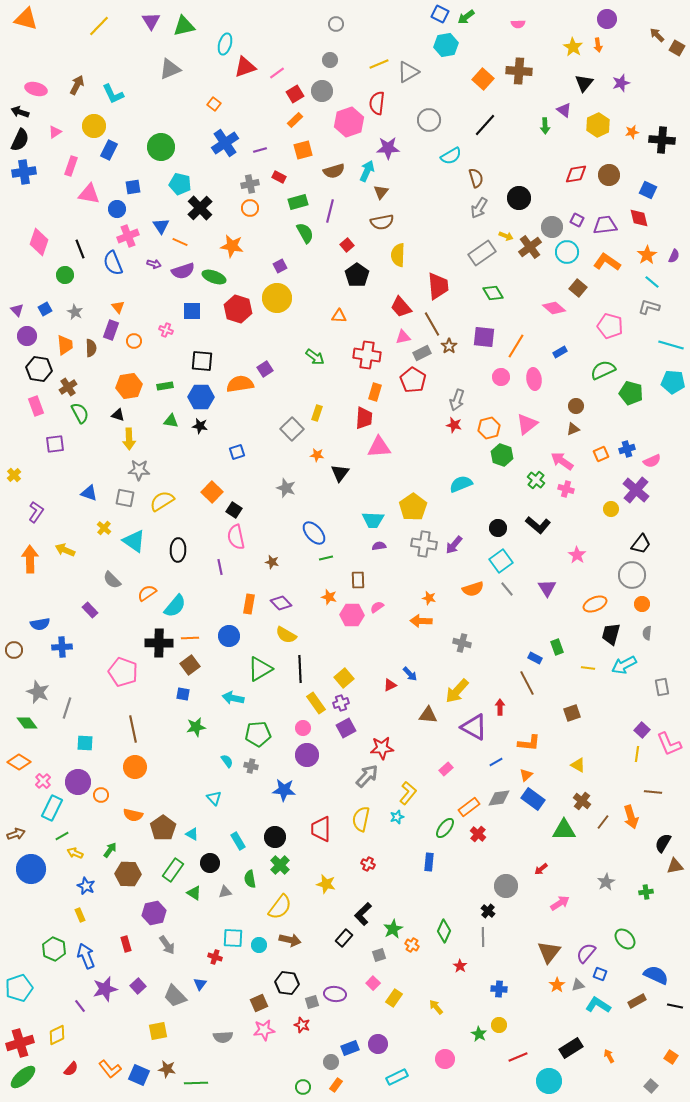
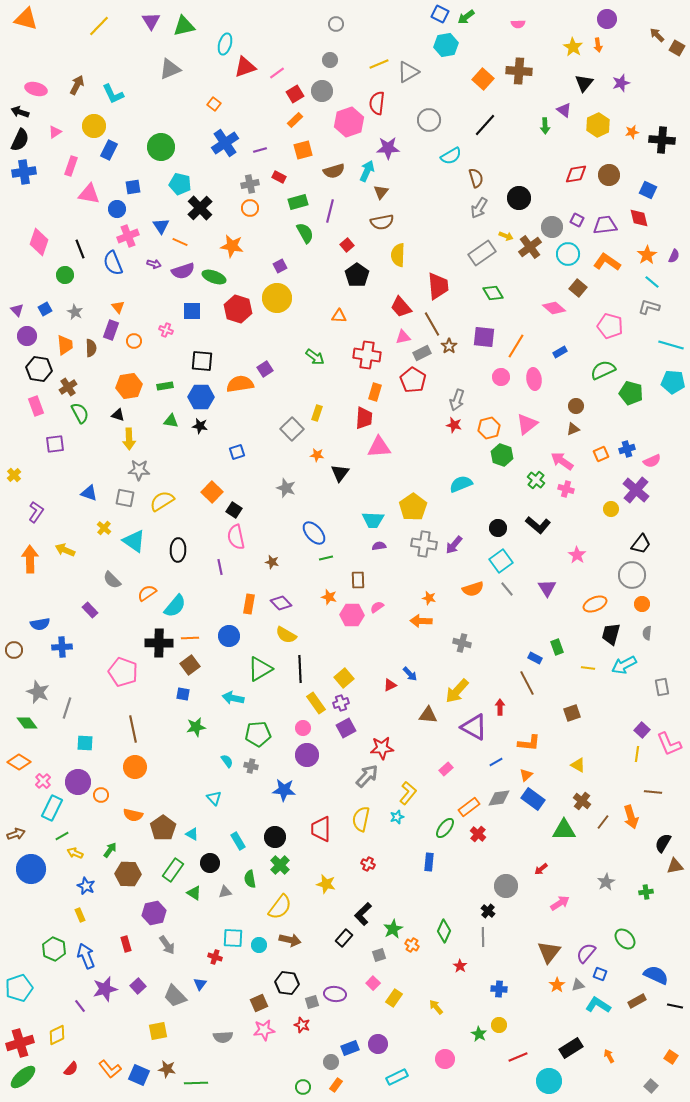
cyan circle at (567, 252): moved 1 px right, 2 px down
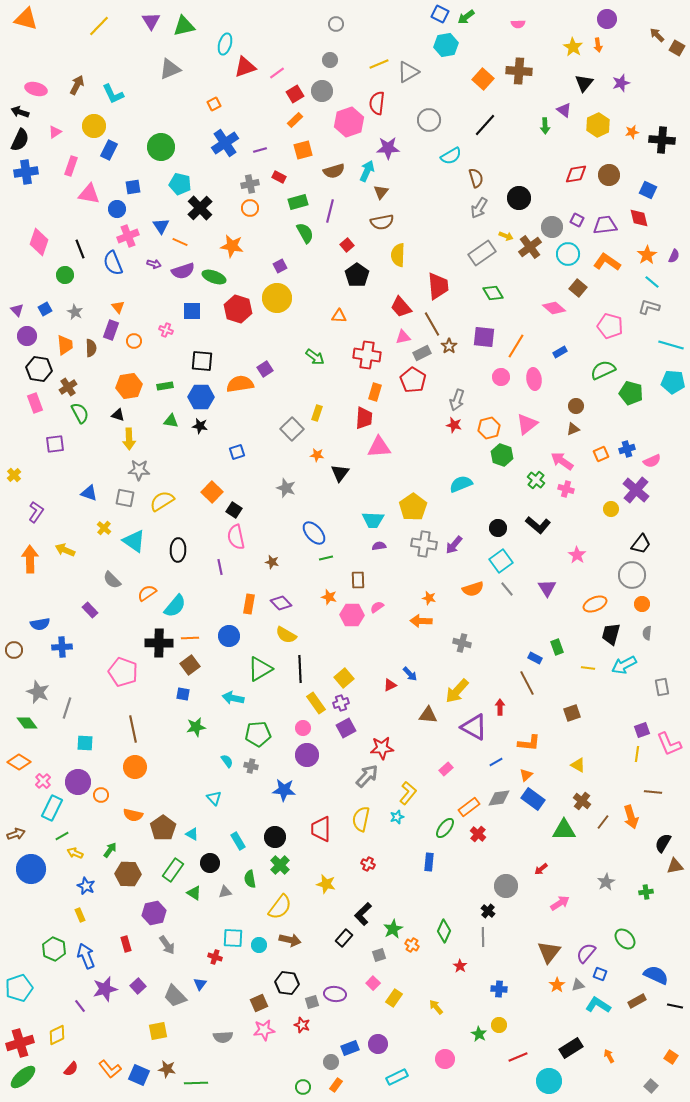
orange square at (214, 104): rotated 24 degrees clockwise
blue cross at (24, 172): moved 2 px right
pink rectangle at (36, 406): moved 1 px left, 3 px up
purple square at (642, 730): rotated 28 degrees clockwise
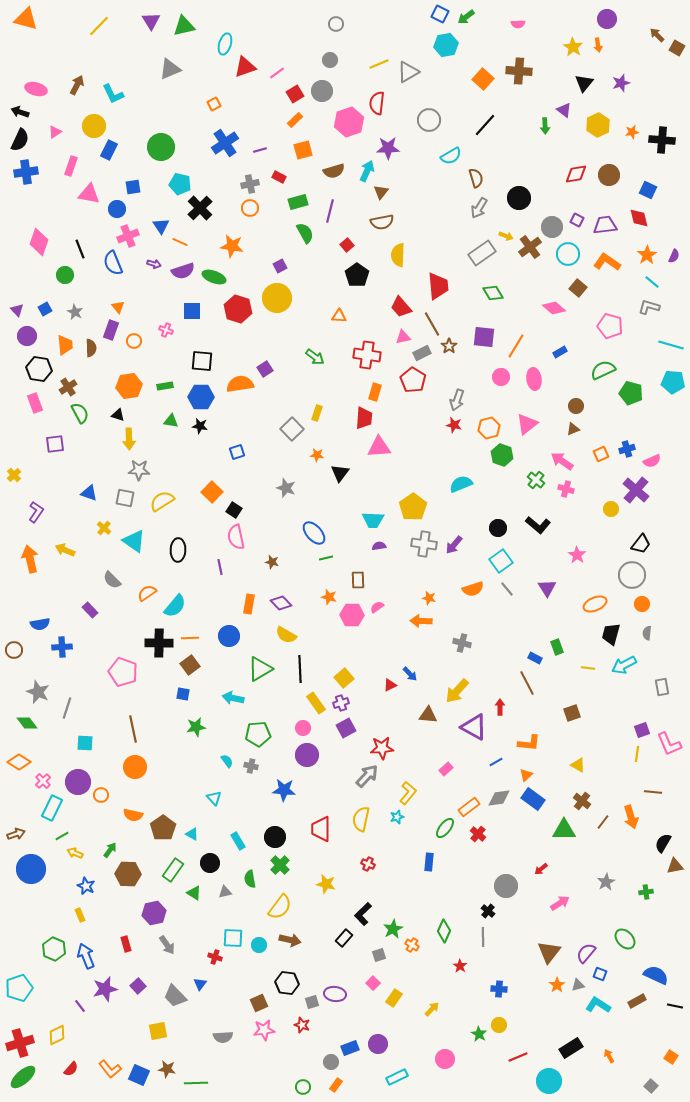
orange arrow at (30, 559): rotated 12 degrees counterclockwise
yellow arrow at (436, 1007): moved 4 px left, 2 px down; rotated 84 degrees clockwise
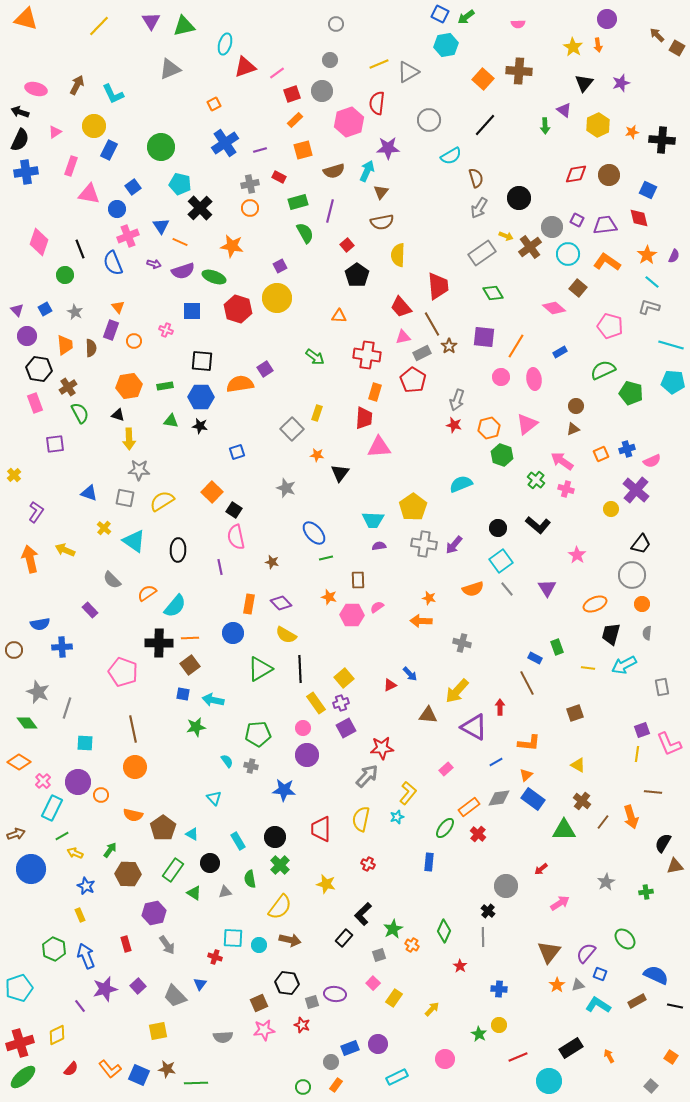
red square at (295, 94): moved 3 px left; rotated 12 degrees clockwise
blue square at (133, 187): rotated 28 degrees counterclockwise
blue circle at (229, 636): moved 4 px right, 3 px up
cyan arrow at (233, 698): moved 20 px left, 2 px down
brown square at (572, 713): moved 3 px right
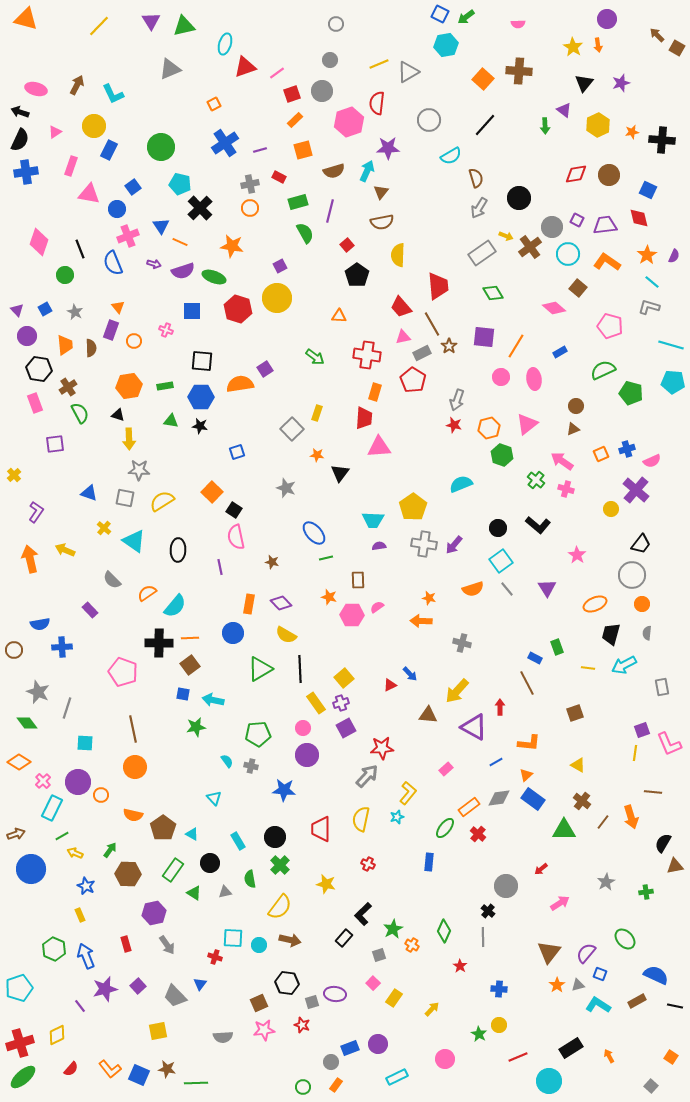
yellow line at (637, 754): moved 2 px left, 1 px up
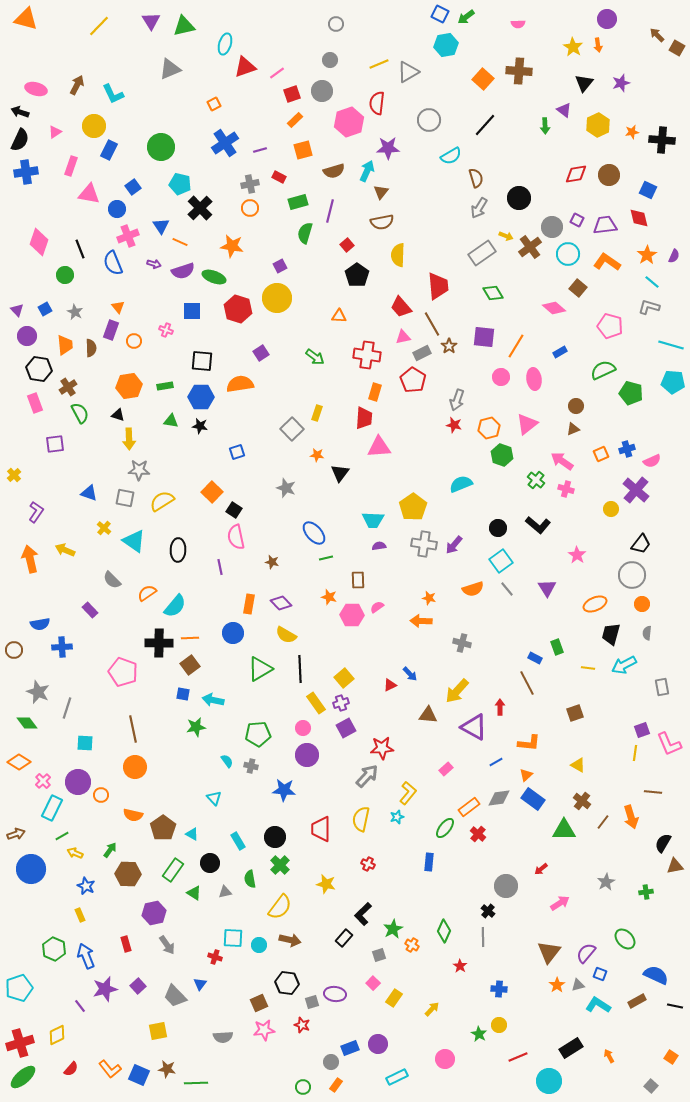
green semicircle at (305, 233): rotated 135 degrees counterclockwise
purple square at (265, 369): moved 4 px left, 16 px up
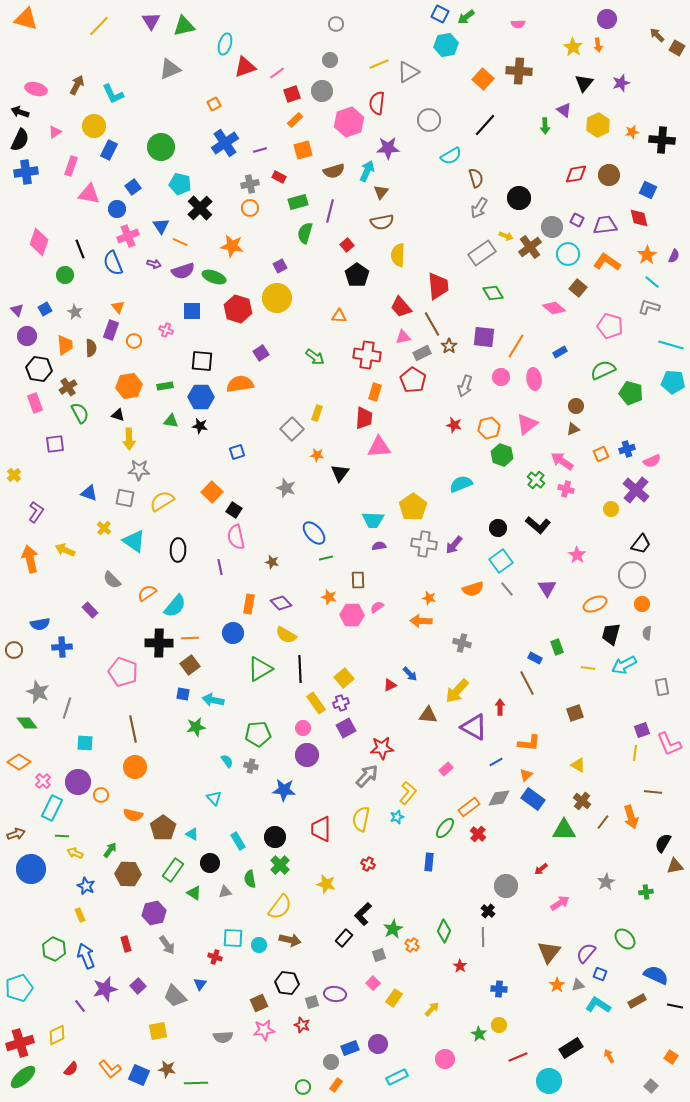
gray arrow at (457, 400): moved 8 px right, 14 px up
green line at (62, 836): rotated 32 degrees clockwise
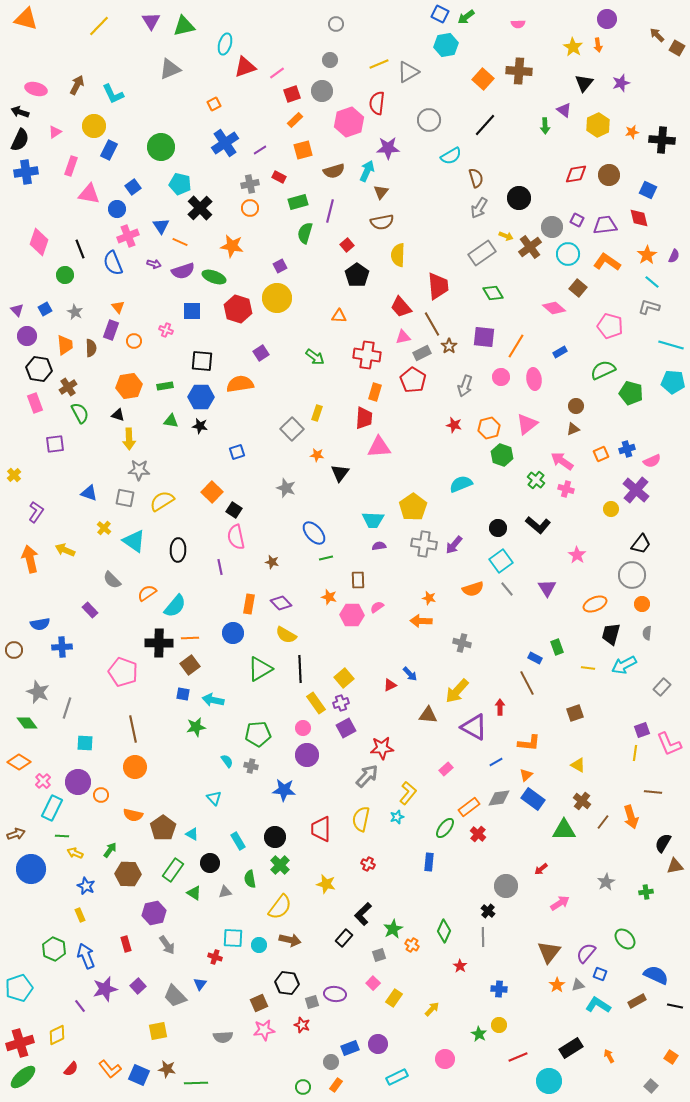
purple line at (260, 150): rotated 16 degrees counterclockwise
gray rectangle at (662, 687): rotated 54 degrees clockwise
